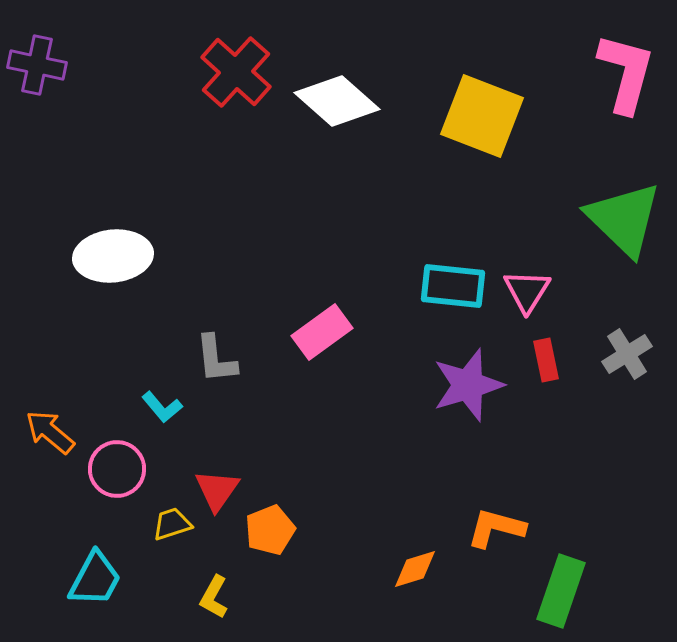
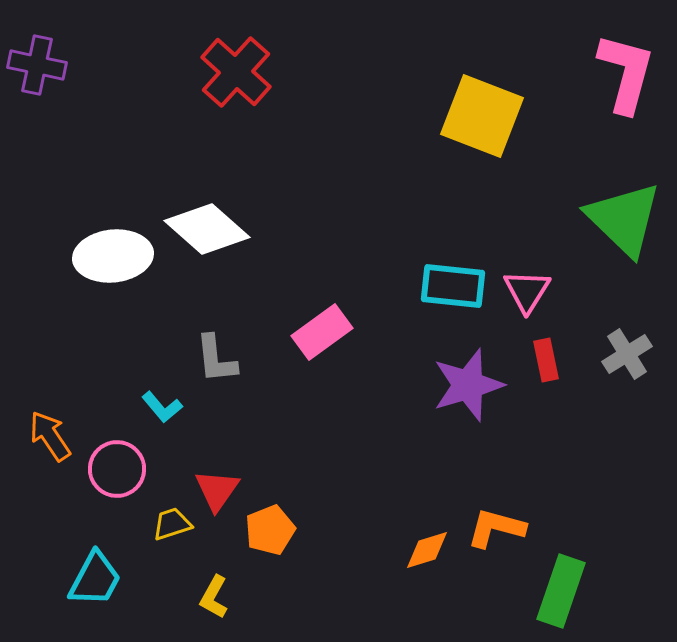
white diamond: moved 130 px left, 128 px down
orange arrow: moved 4 px down; rotated 16 degrees clockwise
orange diamond: moved 12 px right, 19 px up
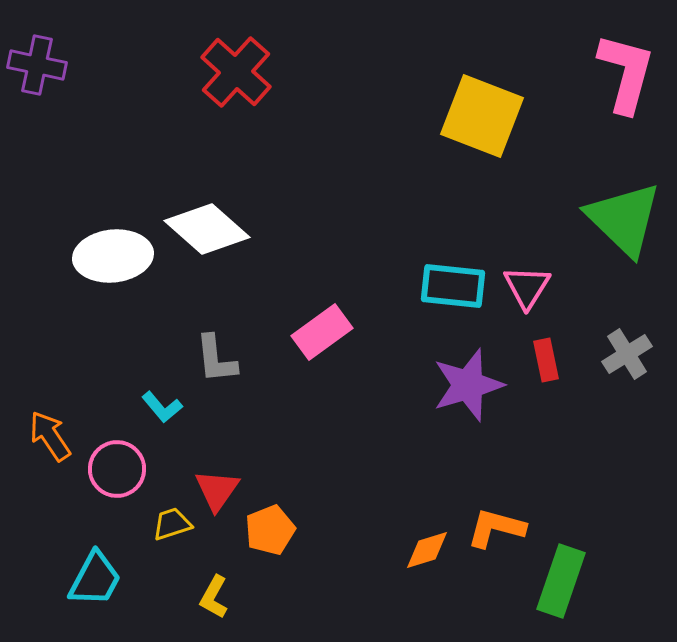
pink triangle: moved 4 px up
green rectangle: moved 10 px up
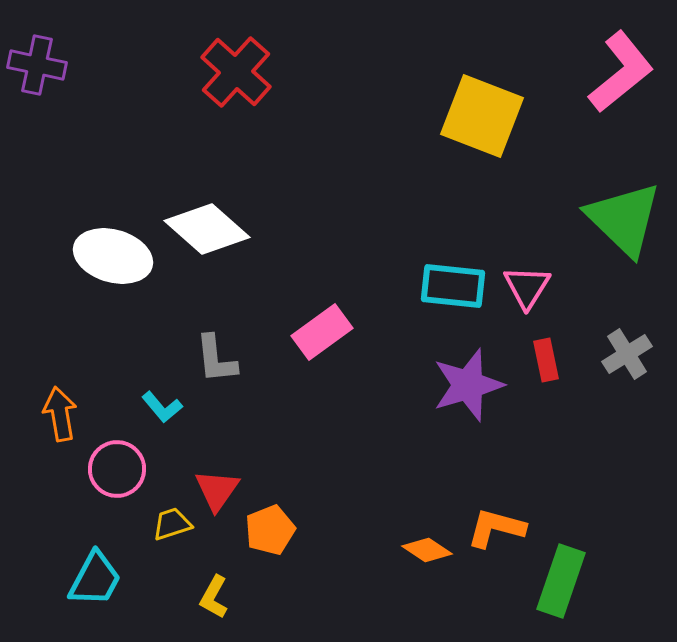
pink L-shape: moved 5 px left, 1 px up; rotated 36 degrees clockwise
white ellipse: rotated 22 degrees clockwise
orange arrow: moved 10 px right, 22 px up; rotated 24 degrees clockwise
orange diamond: rotated 51 degrees clockwise
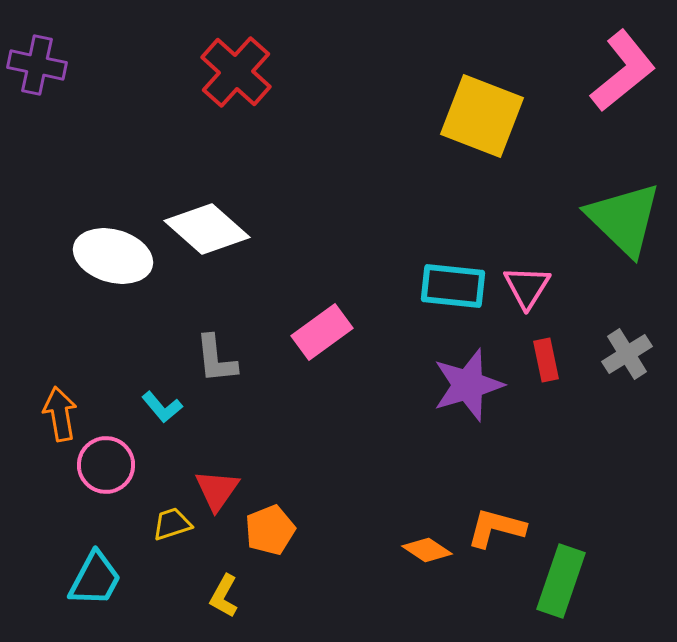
pink L-shape: moved 2 px right, 1 px up
pink circle: moved 11 px left, 4 px up
yellow L-shape: moved 10 px right, 1 px up
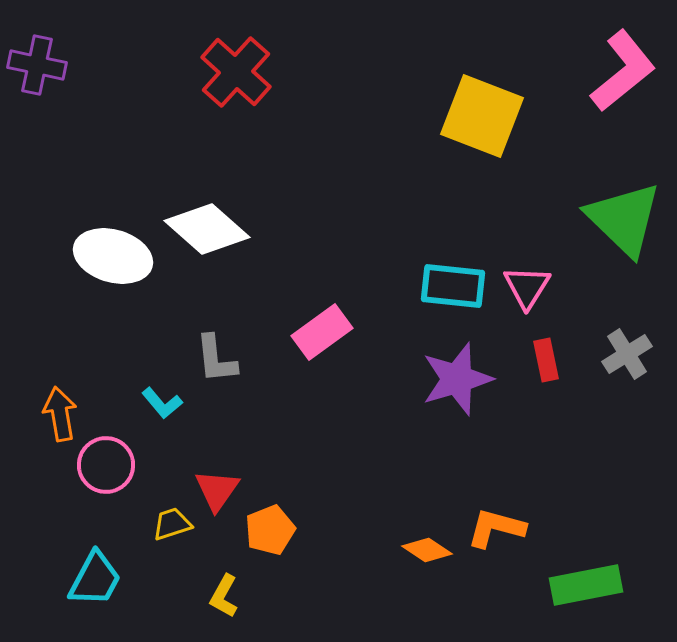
purple star: moved 11 px left, 6 px up
cyan L-shape: moved 4 px up
green rectangle: moved 25 px right, 4 px down; rotated 60 degrees clockwise
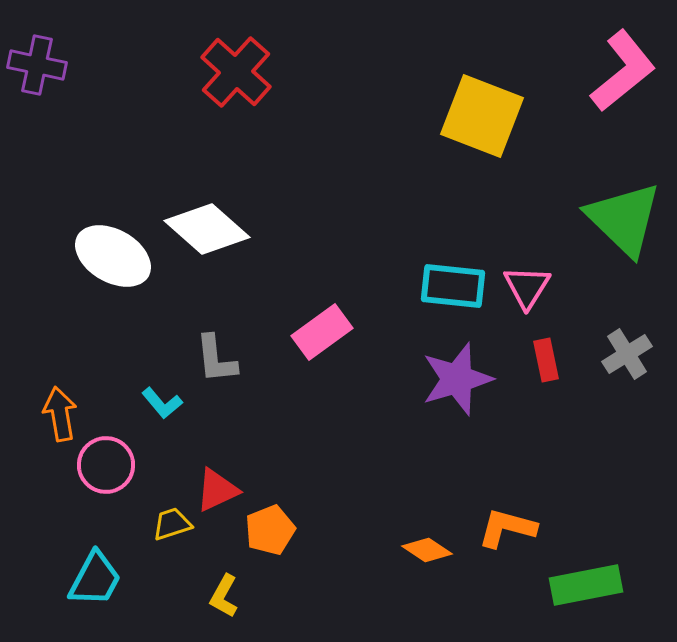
white ellipse: rotated 14 degrees clockwise
red triangle: rotated 30 degrees clockwise
orange L-shape: moved 11 px right
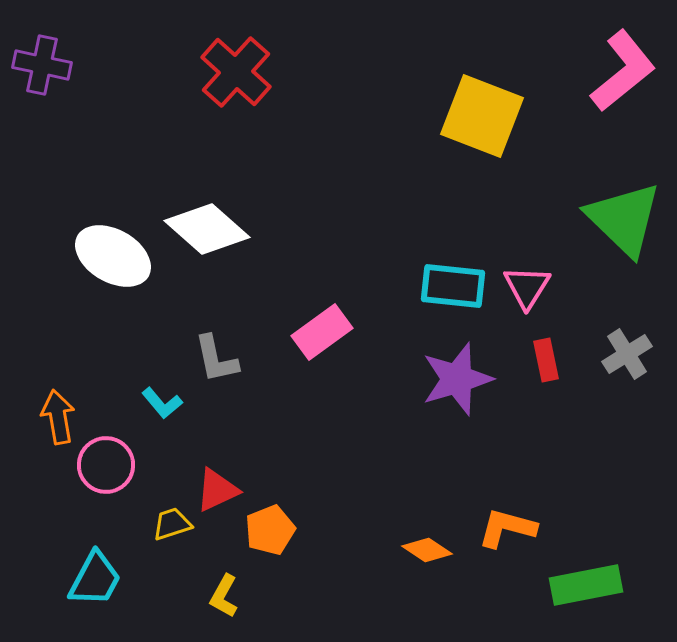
purple cross: moved 5 px right
gray L-shape: rotated 6 degrees counterclockwise
orange arrow: moved 2 px left, 3 px down
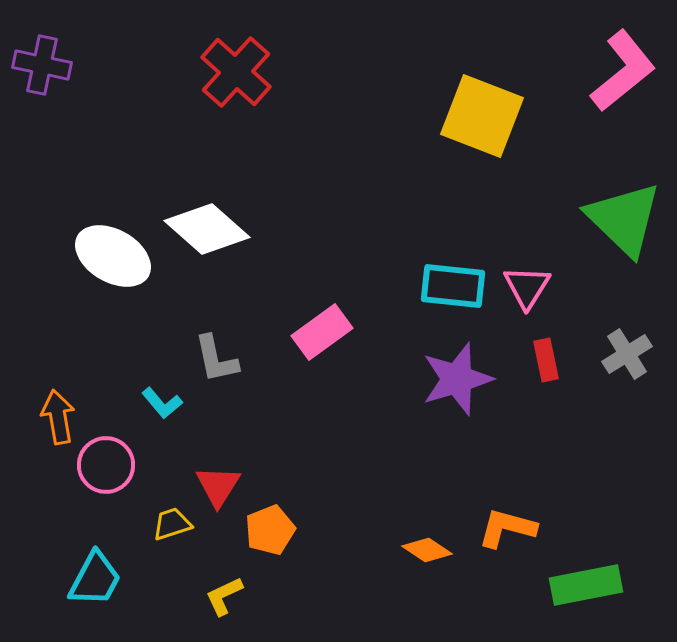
red triangle: moved 1 px right, 4 px up; rotated 33 degrees counterclockwise
yellow L-shape: rotated 36 degrees clockwise
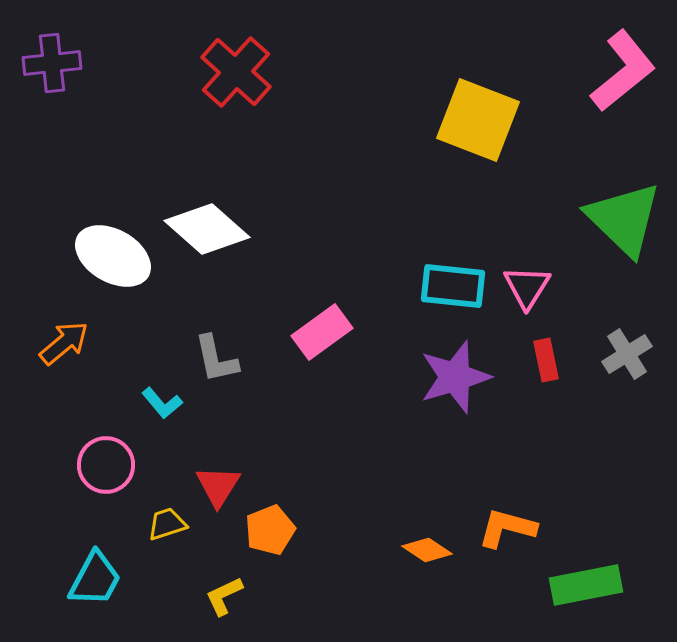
purple cross: moved 10 px right, 2 px up; rotated 18 degrees counterclockwise
yellow square: moved 4 px left, 4 px down
purple star: moved 2 px left, 2 px up
orange arrow: moved 6 px right, 74 px up; rotated 60 degrees clockwise
yellow trapezoid: moved 5 px left
